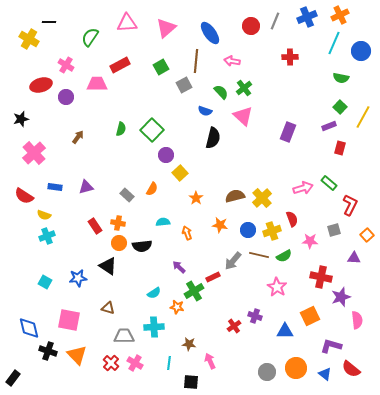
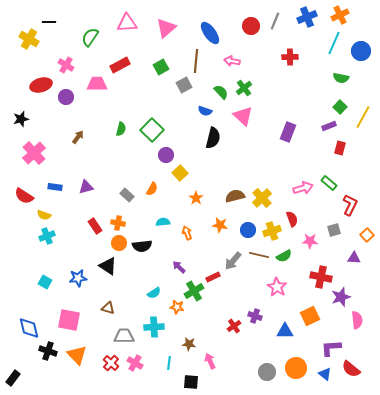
purple L-shape at (331, 346): moved 2 px down; rotated 20 degrees counterclockwise
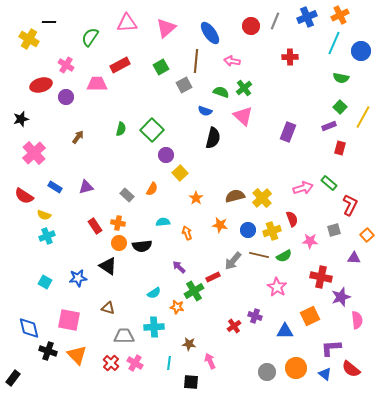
green semicircle at (221, 92): rotated 28 degrees counterclockwise
blue rectangle at (55, 187): rotated 24 degrees clockwise
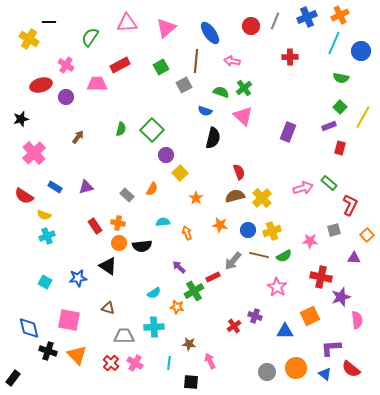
red semicircle at (292, 219): moved 53 px left, 47 px up
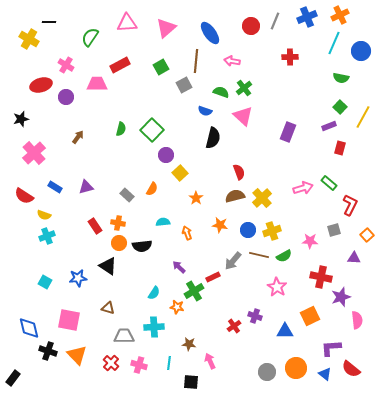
cyan semicircle at (154, 293): rotated 24 degrees counterclockwise
pink cross at (135, 363): moved 4 px right, 2 px down; rotated 14 degrees counterclockwise
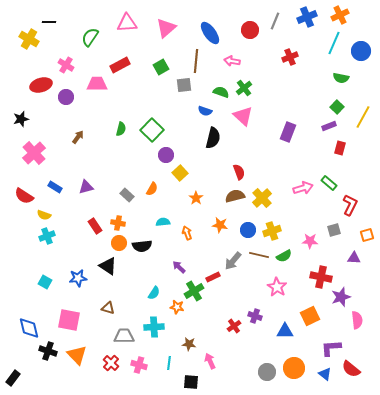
red circle at (251, 26): moved 1 px left, 4 px down
red cross at (290, 57): rotated 21 degrees counterclockwise
gray square at (184, 85): rotated 21 degrees clockwise
green square at (340, 107): moved 3 px left
orange square at (367, 235): rotated 24 degrees clockwise
orange circle at (296, 368): moved 2 px left
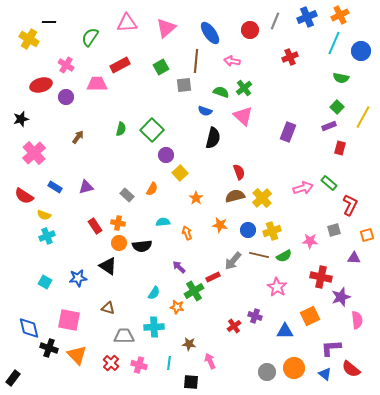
black cross at (48, 351): moved 1 px right, 3 px up
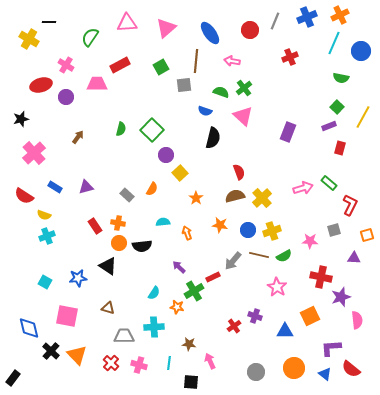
pink square at (69, 320): moved 2 px left, 4 px up
black cross at (49, 348): moved 2 px right, 3 px down; rotated 24 degrees clockwise
gray circle at (267, 372): moved 11 px left
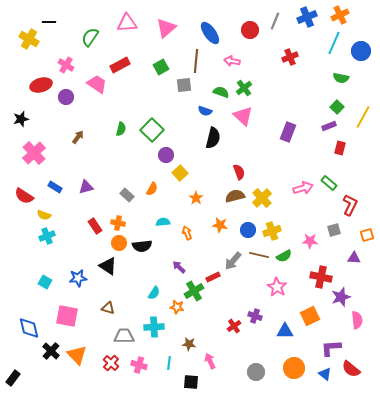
pink trapezoid at (97, 84): rotated 35 degrees clockwise
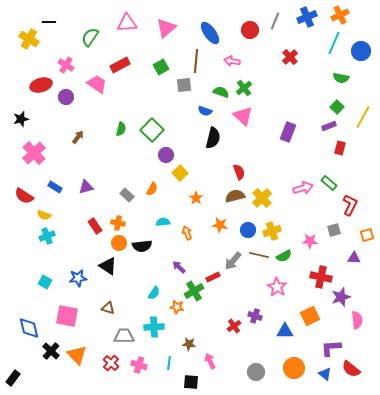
red cross at (290, 57): rotated 21 degrees counterclockwise
